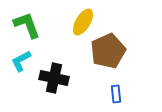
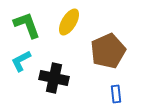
yellow ellipse: moved 14 px left
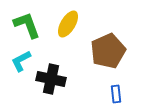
yellow ellipse: moved 1 px left, 2 px down
black cross: moved 3 px left, 1 px down
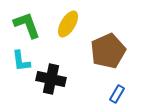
cyan L-shape: rotated 70 degrees counterclockwise
blue rectangle: moved 1 px right; rotated 36 degrees clockwise
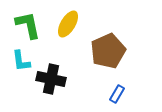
green L-shape: moved 1 px right; rotated 8 degrees clockwise
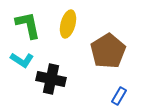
yellow ellipse: rotated 16 degrees counterclockwise
brown pentagon: rotated 8 degrees counterclockwise
cyan L-shape: moved 1 px right, 1 px up; rotated 50 degrees counterclockwise
blue rectangle: moved 2 px right, 2 px down
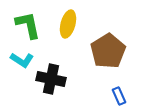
blue rectangle: rotated 54 degrees counterclockwise
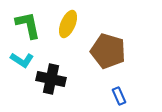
yellow ellipse: rotated 8 degrees clockwise
brown pentagon: rotated 24 degrees counterclockwise
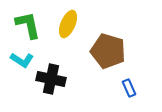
blue rectangle: moved 10 px right, 8 px up
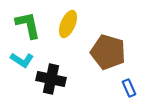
brown pentagon: moved 1 px down
